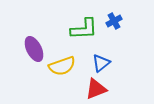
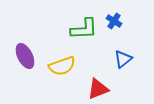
blue cross: rotated 28 degrees counterclockwise
purple ellipse: moved 9 px left, 7 px down
blue triangle: moved 22 px right, 4 px up
red triangle: moved 2 px right
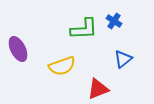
purple ellipse: moved 7 px left, 7 px up
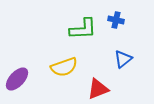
blue cross: moved 2 px right, 1 px up; rotated 21 degrees counterclockwise
green L-shape: moved 1 px left
purple ellipse: moved 1 px left, 30 px down; rotated 70 degrees clockwise
yellow semicircle: moved 2 px right, 1 px down
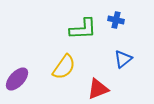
yellow semicircle: rotated 36 degrees counterclockwise
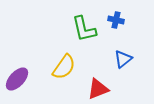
green L-shape: moved 1 px right; rotated 80 degrees clockwise
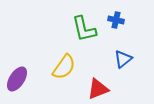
purple ellipse: rotated 10 degrees counterclockwise
